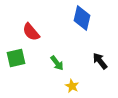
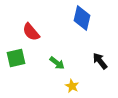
green arrow: rotated 14 degrees counterclockwise
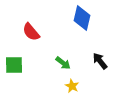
green square: moved 2 px left, 7 px down; rotated 12 degrees clockwise
green arrow: moved 6 px right
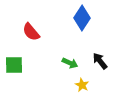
blue diamond: rotated 20 degrees clockwise
green arrow: moved 7 px right; rotated 14 degrees counterclockwise
yellow star: moved 10 px right, 1 px up
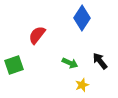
red semicircle: moved 6 px right, 3 px down; rotated 78 degrees clockwise
green square: rotated 18 degrees counterclockwise
yellow star: rotated 24 degrees clockwise
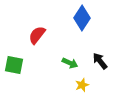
green square: rotated 30 degrees clockwise
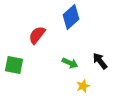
blue diamond: moved 11 px left, 1 px up; rotated 15 degrees clockwise
yellow star: moved 1 px right, 1 px down
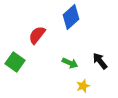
green square: moved 1 px right, 3 px up; rotated 24 degrees clockwise
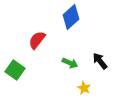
red semicircle: moved 5 px down
green square: moved 8 px down
yellow star: moved 1 px right, 2 px down; rotated 24 degrees counterclockwise
